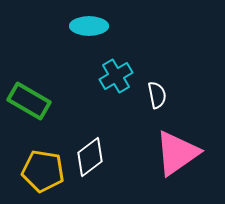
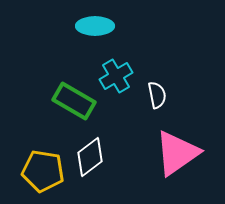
cyan ellipse: moved 6 px right
green rectangle: moved 45 px right
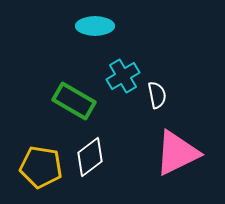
cyan cross: moved 7 px right
pink triangle: rotated 9 degrees clockwise
yellow pentagon: moved 2 px left, 4 px up
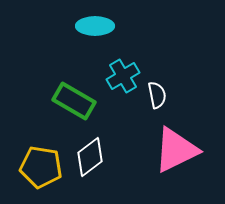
pink triangle: moved 1 px left, 3 px up
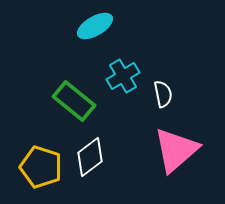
cyan ellipse: rotated 30 degrees counterclockwise
white semicircle: moved 6 px right, 1 px up
green rectangle: rotated 9 degrees clockwise
pink triangle: rotated 15 degrees counterclockwise
yellow pentagon: rotated 9 degrees clockwise
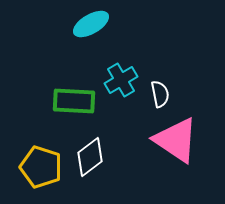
cyan ellipse: moved 4 px left, 2 px up
cyan cross: moved 2 px left, 4 px down
white semicircle: moved 3 px left
green rectangle: rotated 36 degrees counterclockwise
pink triangle: moved 10 px up; rotated 45 degrees counterclockwise
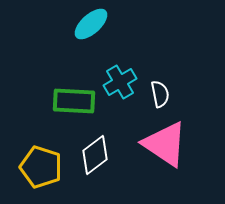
cyan ellipse: rotated 12 degrees counterclockwise
cyan cross: moved 1 px left, 2 px down
pink triangle: moved 11 px left, 4 px down
white diamond: moved 5 px right, 2 px up
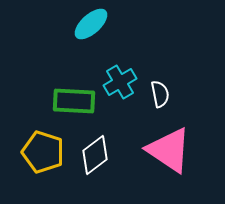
pink triangle: moved 4 px right, 6 px down
yellow pentagon: moved 2 px right, 15 px up
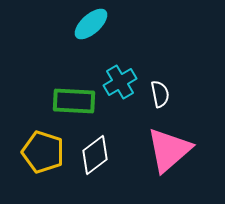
pink triangle: rotated 45 degrees clockwise
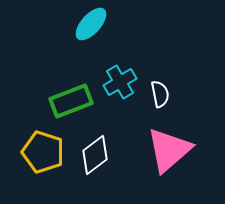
cyan ellipse: rotated 6 degrees counterclockwise
green rectangle: moved 3 px left; rotated 24 degrees counterclockwise
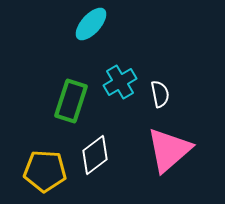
green rectangle: rotated 51 degrees counterclockwise
yellow pentagon: moved 2 px right, 19 px down; rotated 15 degrees counterclockwise
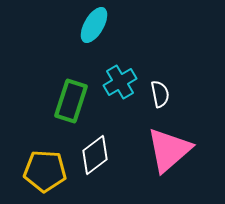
cyan ellipse: moved 3 px right, 1 px down; rotated 12 degrees counterclockwise
